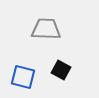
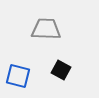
blue square: moved 5 px left, 1 px up
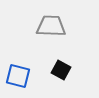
gray trapezoid: moved 5 px right, 3 px up
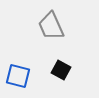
gray trapezoid: rotated 116 degrees counterclockwise
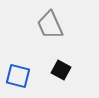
gray trapezoid: moved 1 px left, 1 px up
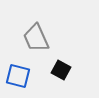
gray trapezoid: moved 14 px left, 13 px down
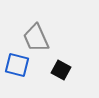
blue square: moved 1 px left, 11 px up
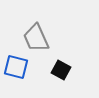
blue square: moved 1 px left, 2 px down
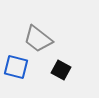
gray trapezoid: moved 2 px right, 1 px down; rotated 28 degrees counterclockwise
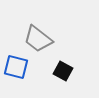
black square: moved 2 px right, 1 px down
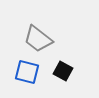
blue square: moved 11 px right, 5 px down
